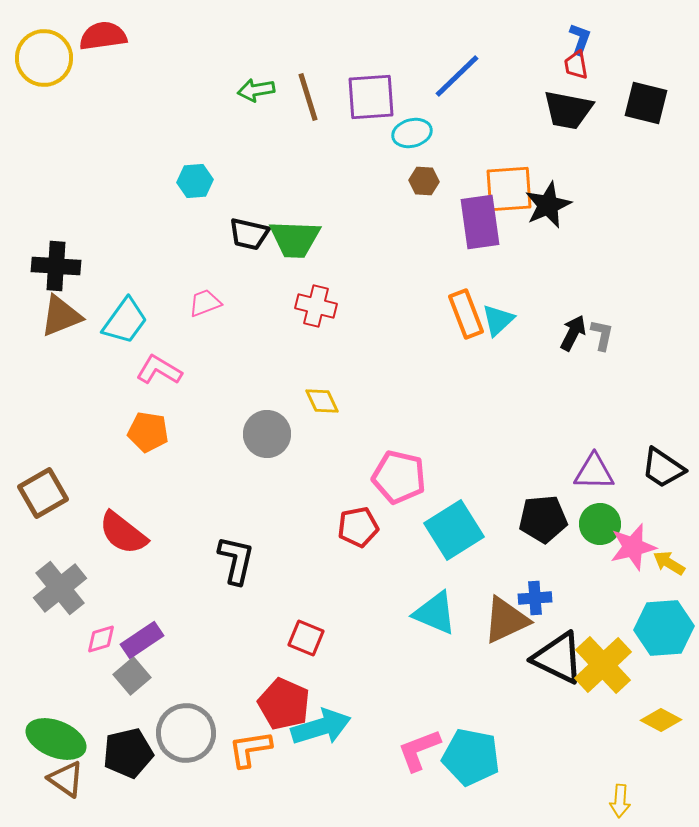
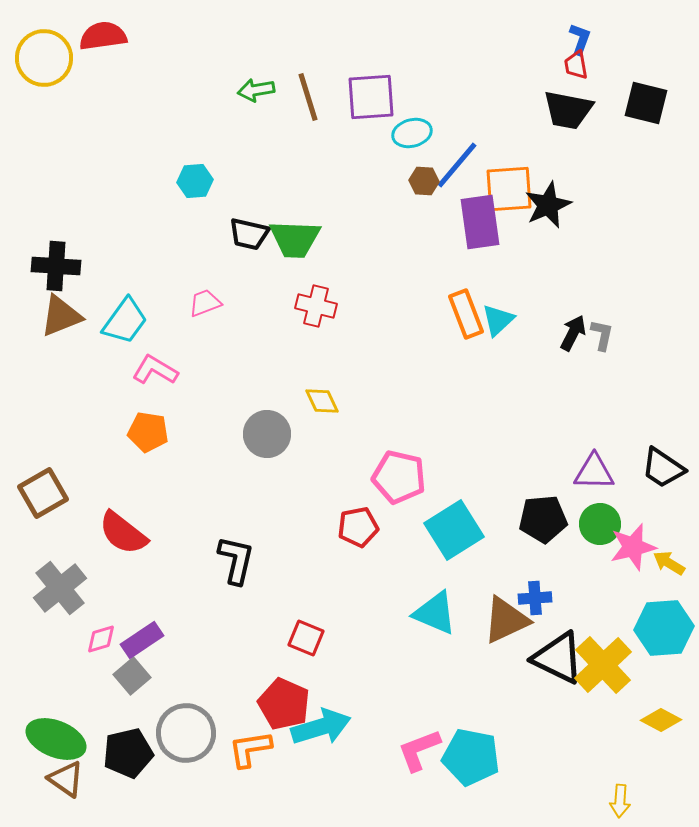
blue line at (457, 76): moved 89 px down; rotated 6 degrees counterclockwise
pink L-shape at (159, 370): moved 4 px left
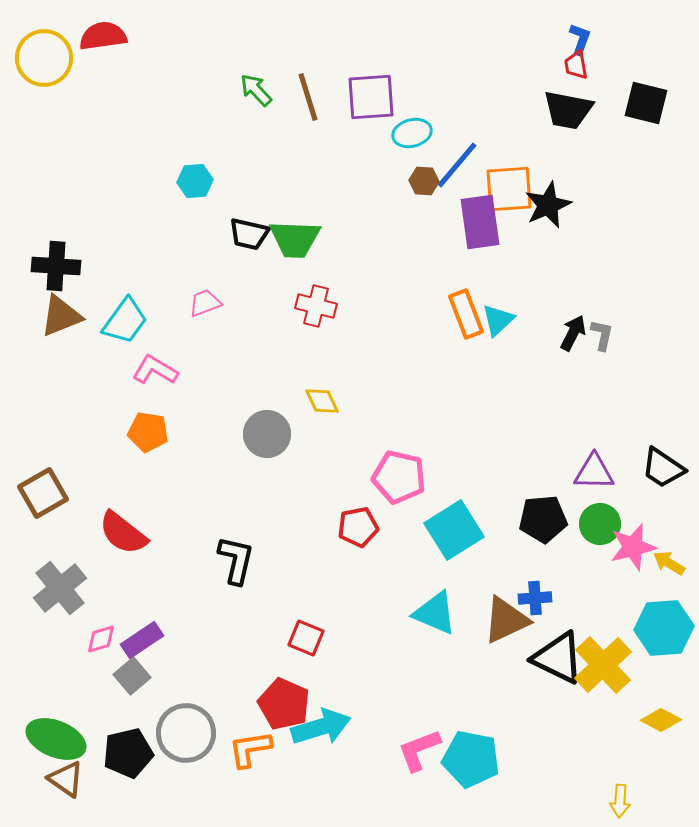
green arrow at (256, 90): rotated 57 degrees clockwise
cyan pentagon at (471, 757): moved 2 px down
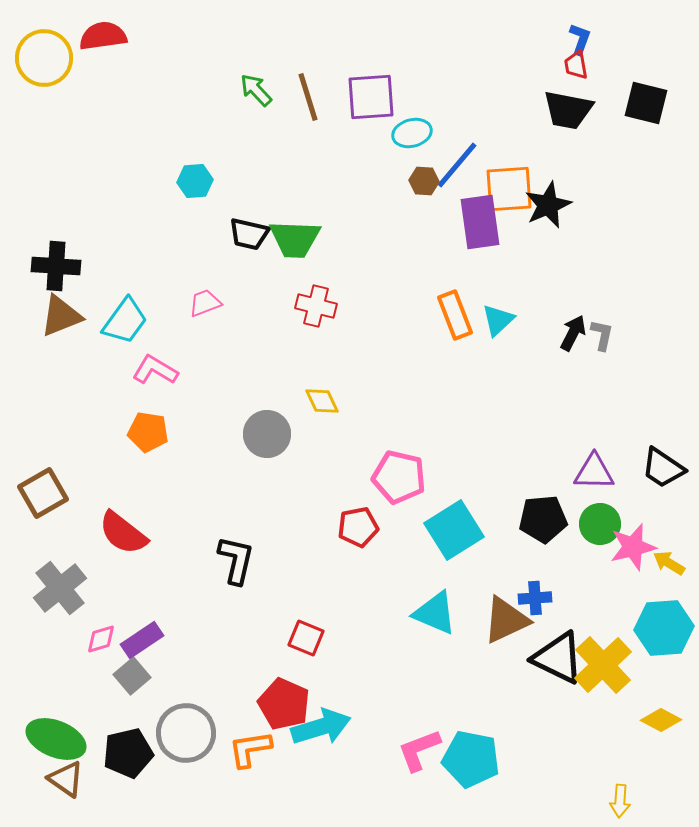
orange rectangle at (466, 314): moved 11 px left, 1 px down
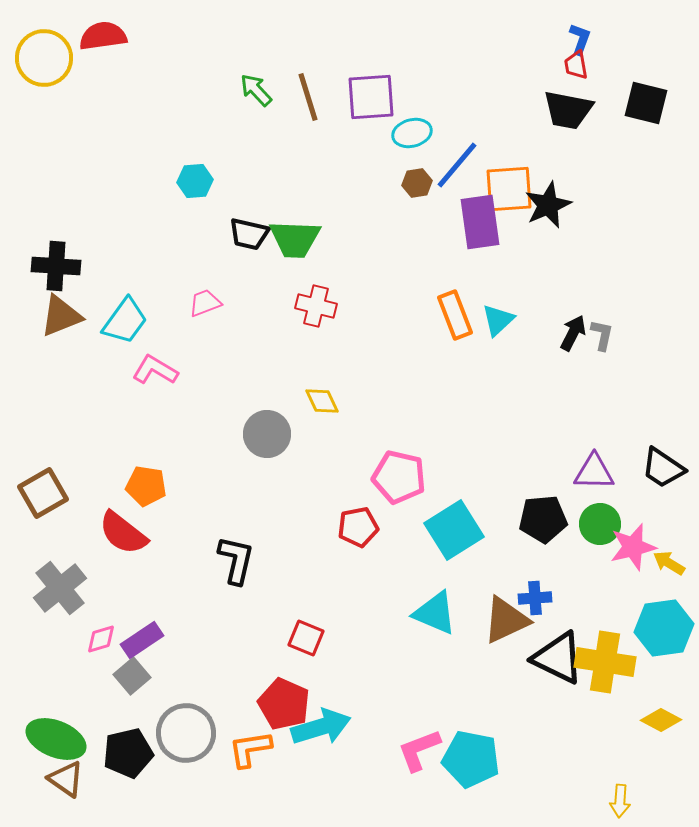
brown hexagon at (424, 181): moved 7 px left, 2 px down; rotated 12 degrees counterclockwise
orange pentagon at (148, 432): moved 2 px left, 54 px down
cyan hexagon at (664, 628): rotated 4 degrees counterclockwise
yellow cross at (603, 665): moved 2 px right, 3 px up; rotated 38 degrees counterclockwise
